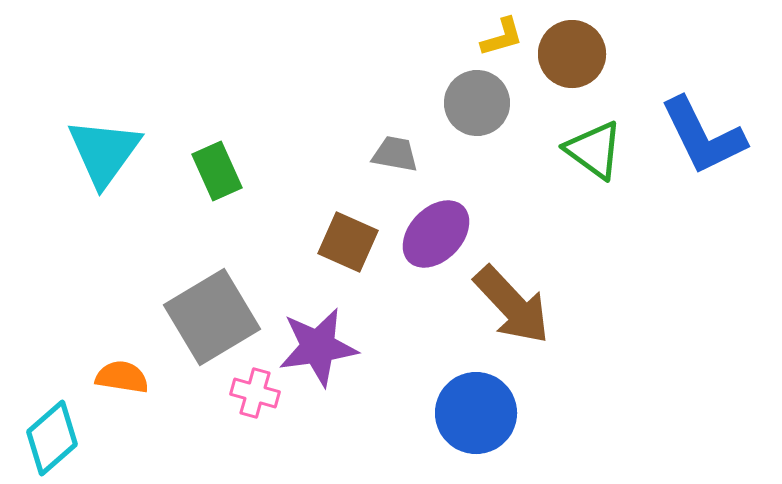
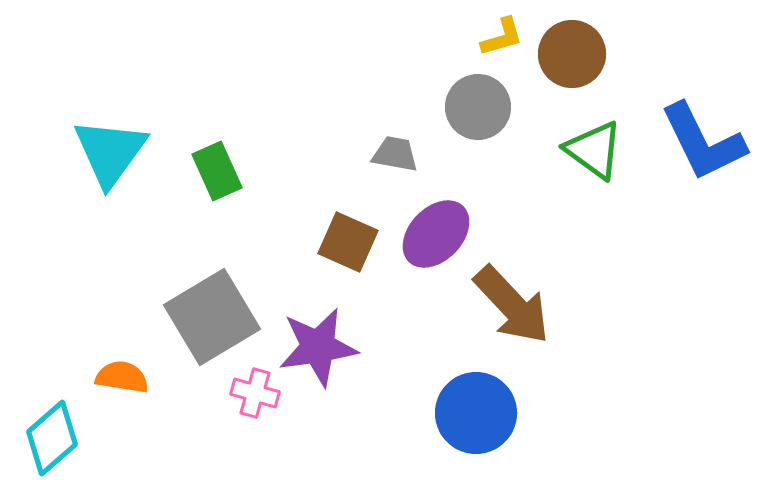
gray circle: moved 1 px right, 4 px down
blue L-shape: moved 6 px down
cyan triangle: moved 6 px right
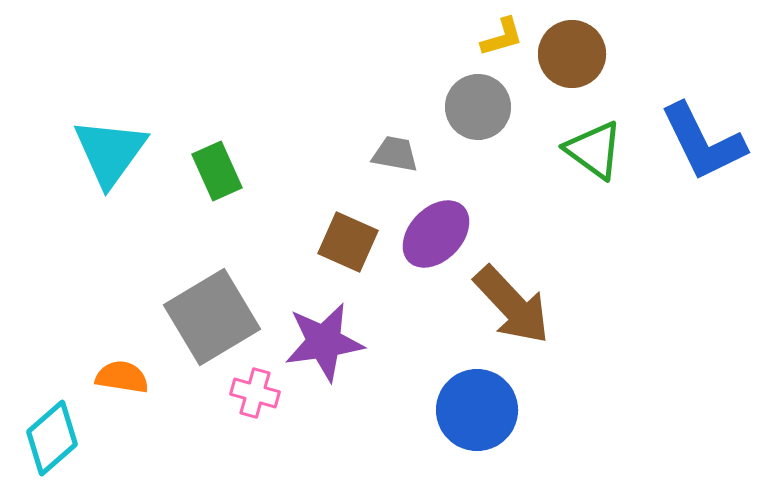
purple star: moved 6 px right, 5 px up
blue circle: moved 1 px right, 3 px up
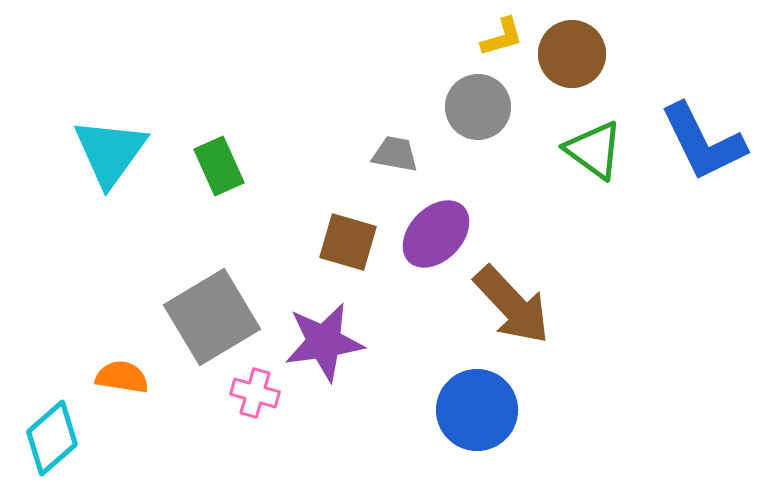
green rectangle: moved 2 px right, 5 px up
brown square: rotated 8 degrees counterclockwise
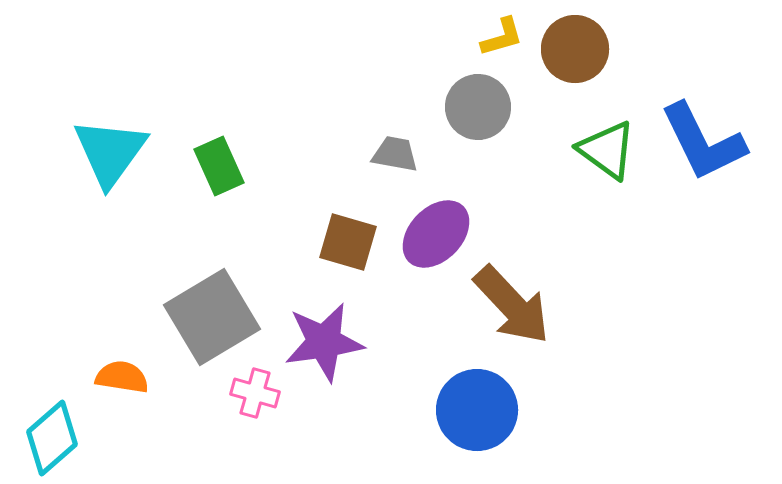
brown circle: moved 3 px right, 5 px up
green triangle: moved 13 px right
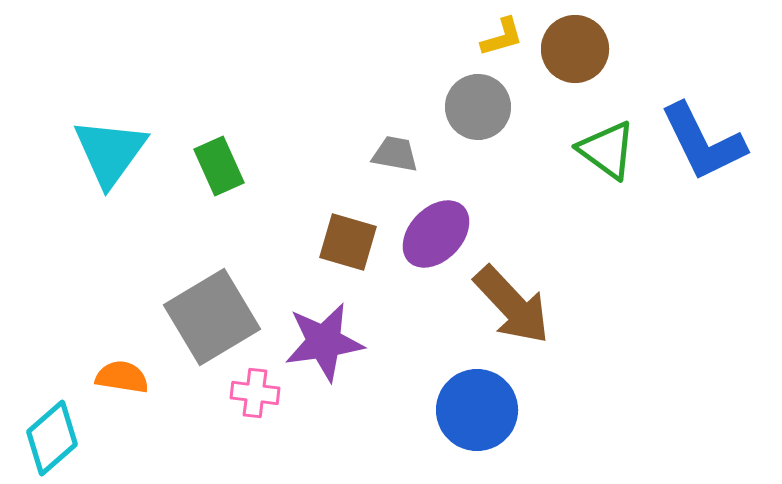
pink cross: rotated 9 degrees counterclockwise
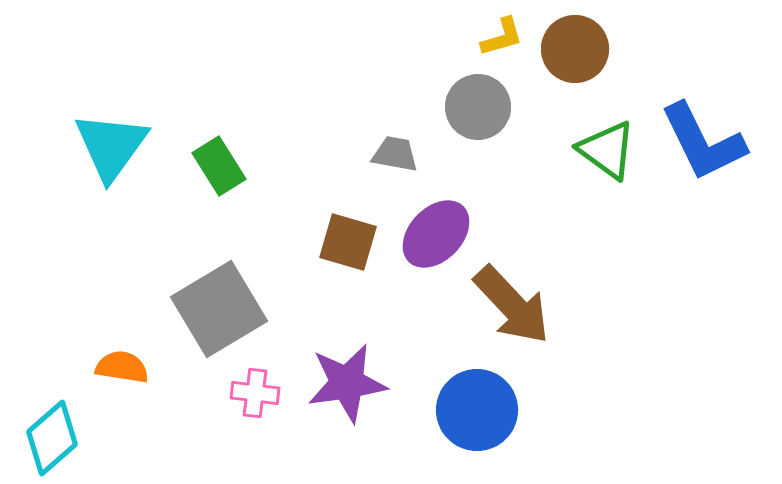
cyan triangle: moved 1 px right, 6 px up
green rectangle: rotated 8 degrees counterclockwise
gray square: moved 7 px right, 8 px up
purple star: moved 23 px right, 41 px down
orange semicircle: moved 10 px up
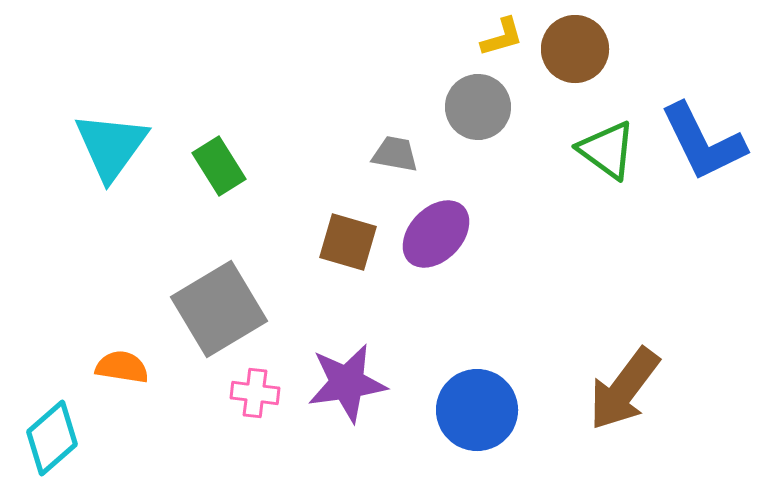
brown arrow: moved 112 px right, 84 px down; rotated 80 degrees clockwise
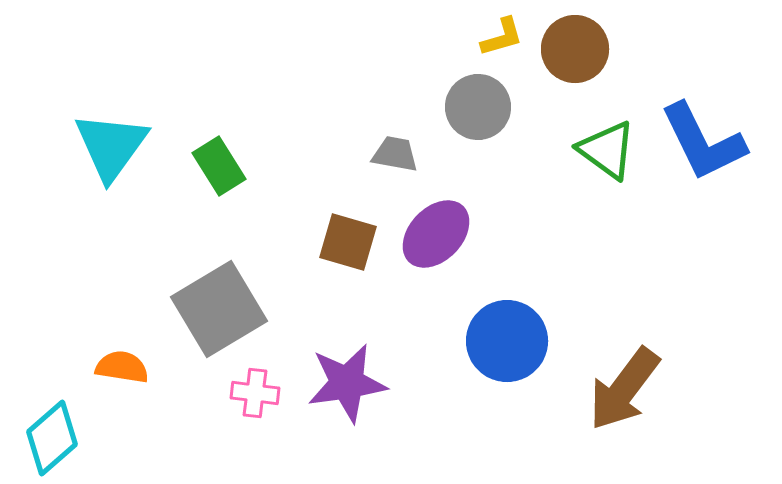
blue circle: moved 30 px right, 69 px up
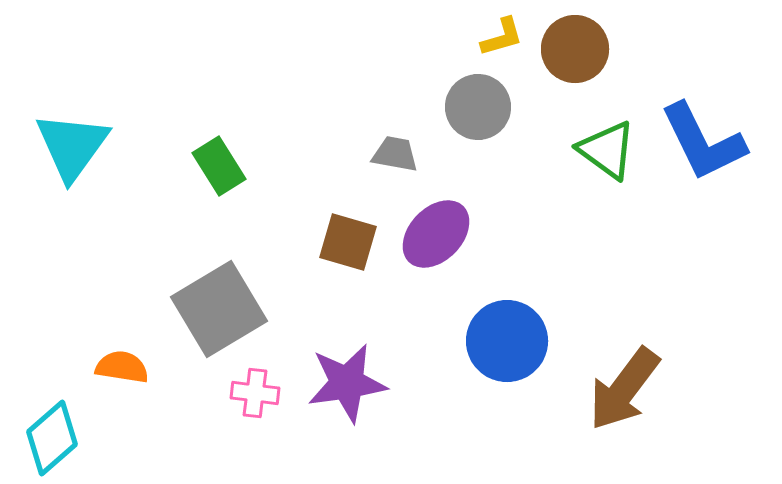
cyan triangle: moved 39 px left
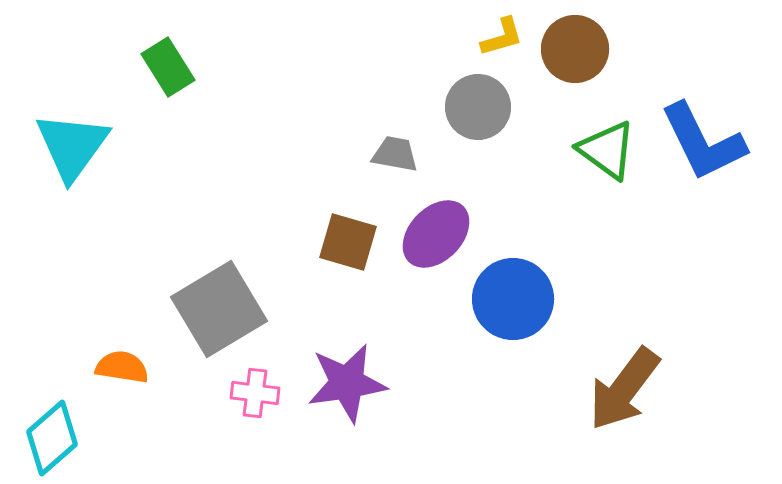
green rectangle: moved 51 px left, 99 px up
blue circle: moved 6 px right, 42 px up
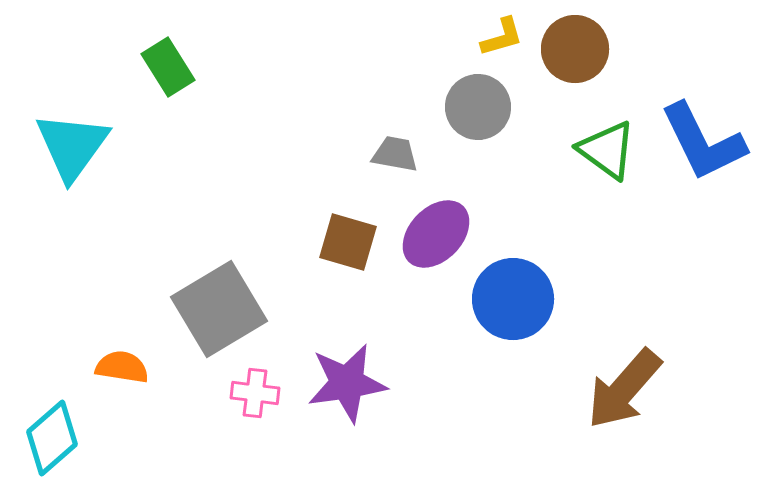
brown arrow: rotated 4 degrees clockwise
